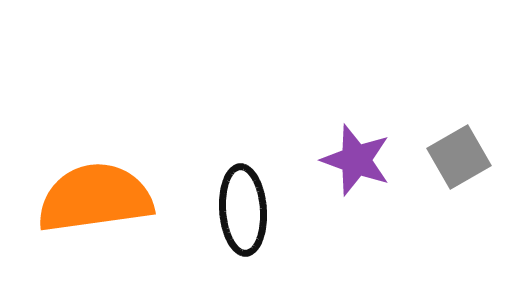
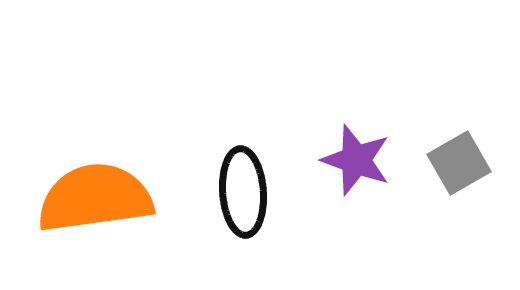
gray square: moved 6 px down
black ellipse: moved 18 px up
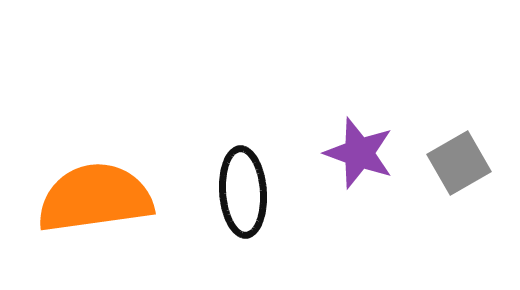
purple star: moved 3 px right, 7 px up
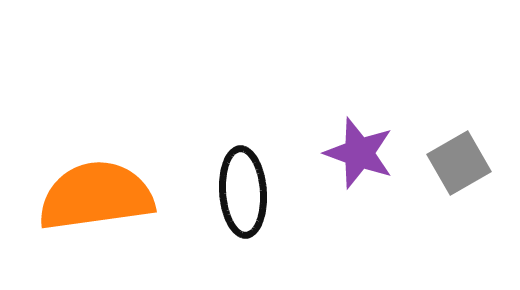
orange semicircle: moved 1 px right, 2 px up
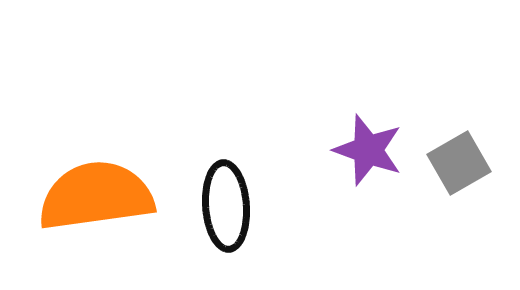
purple star: moved 9 px right, 3 px up
black ellipse: moved 17 px left, 14 px down
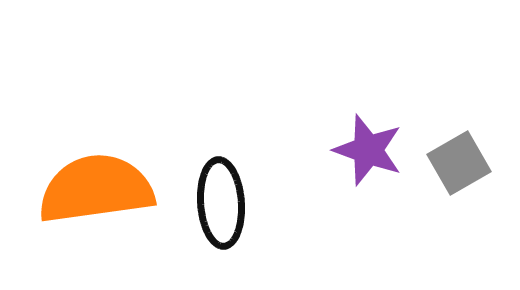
orange semicircle: moved 7 px up
black ellipse: moved 5 px left, 3 px up
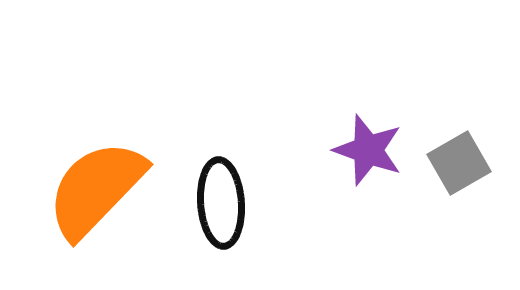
orange semicircle: rotated 38 degrees counterclockwise
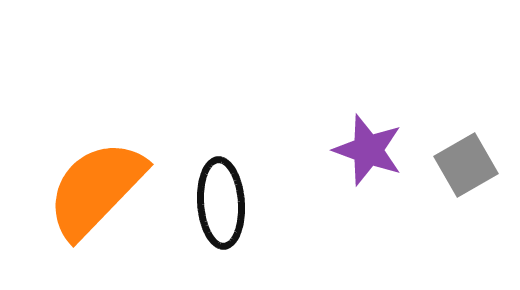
gray square: moved 7 px right, 2 px down
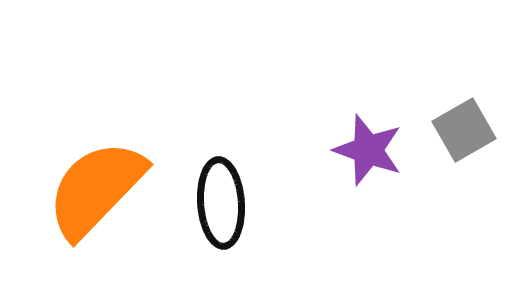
gray square: moved 2 px left, 35 px up
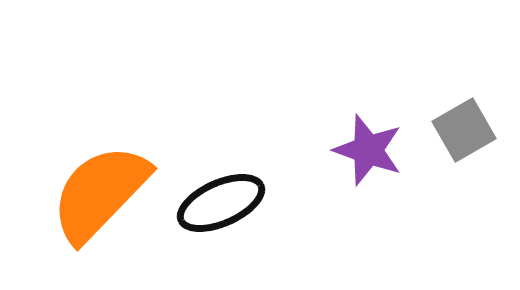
orange semicircle: moved 4 px right, 4 px down
black ellipse: rotated 70 degrees clockwise
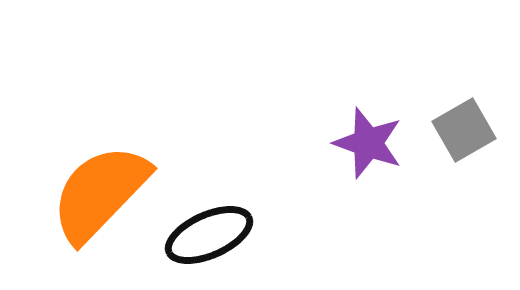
purple star: moved 7 px up
black ellipse: moved 12 px left, 32 px down
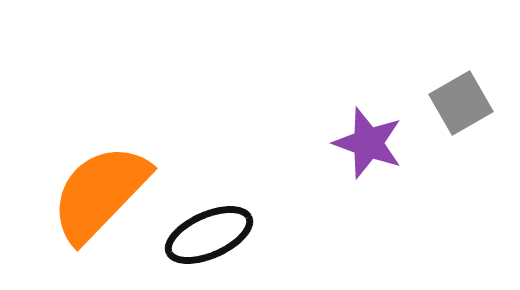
gray square: moved 3 px left, 27 px up
